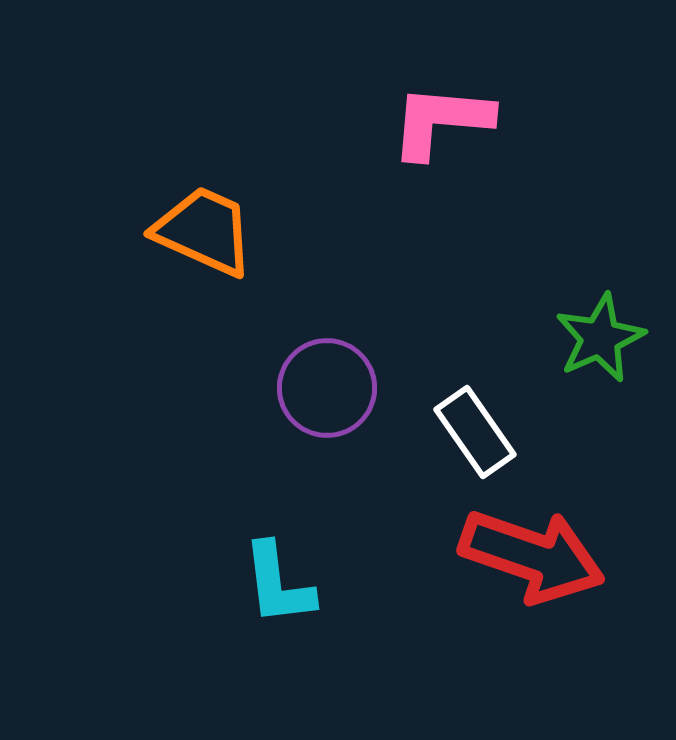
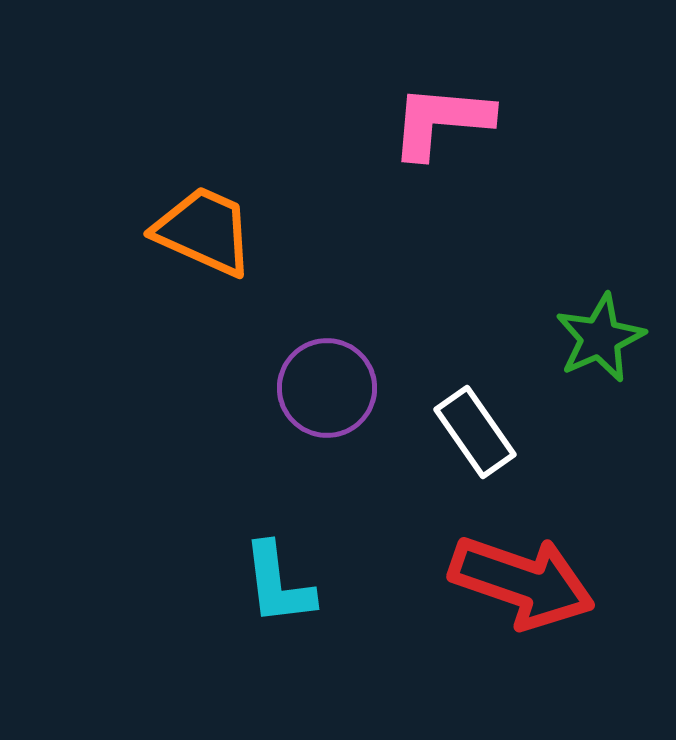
red arrow: moved 10 px left, 26 px down
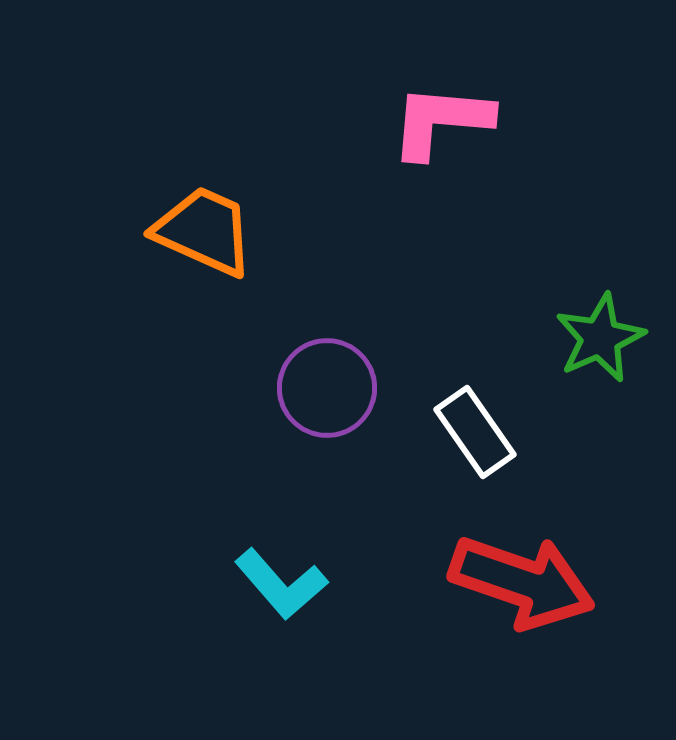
cyan L-shape: moved 3 px right; rotated 34 degrees counterclockwise
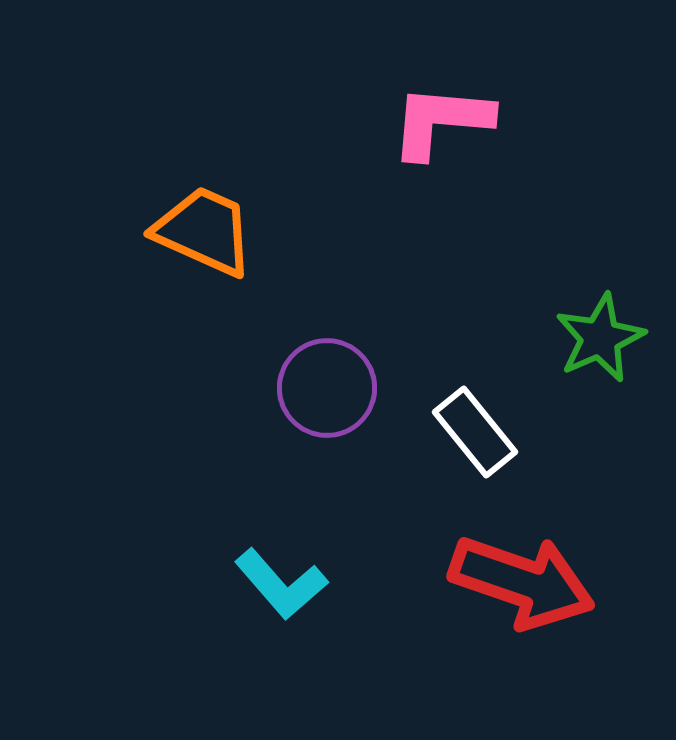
white rectangle: rotated 4 degrees counterclockwise
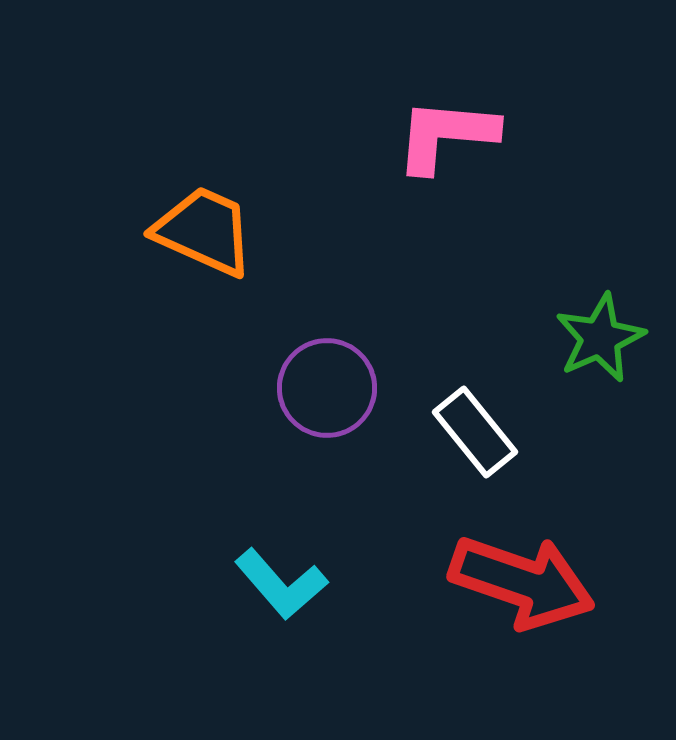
pink L-shape: moved 5 px right, 14 px down
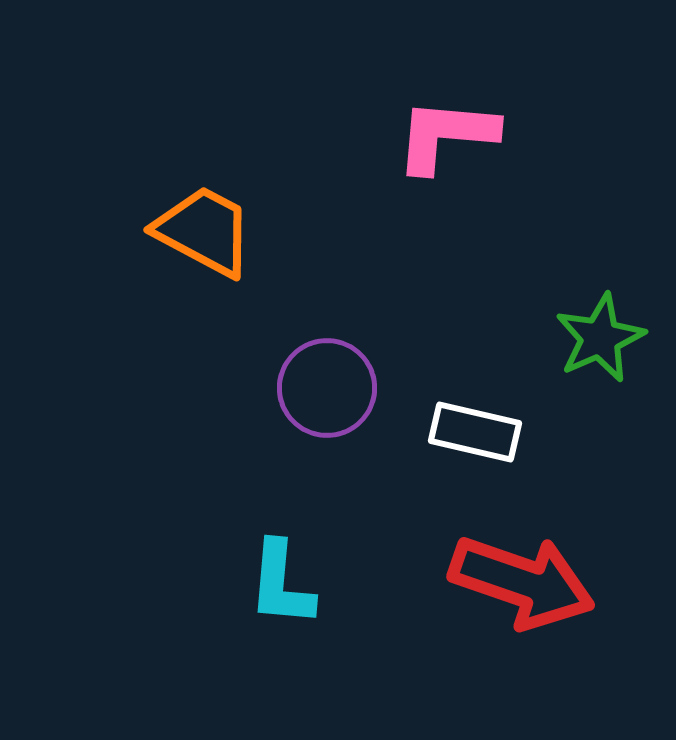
orange trapezoid: rotated 4 degrees clockwise
white rectangle: rotated 38 degrees counterclockwise
cyan L-shape: rotated 46 degrees clockwise
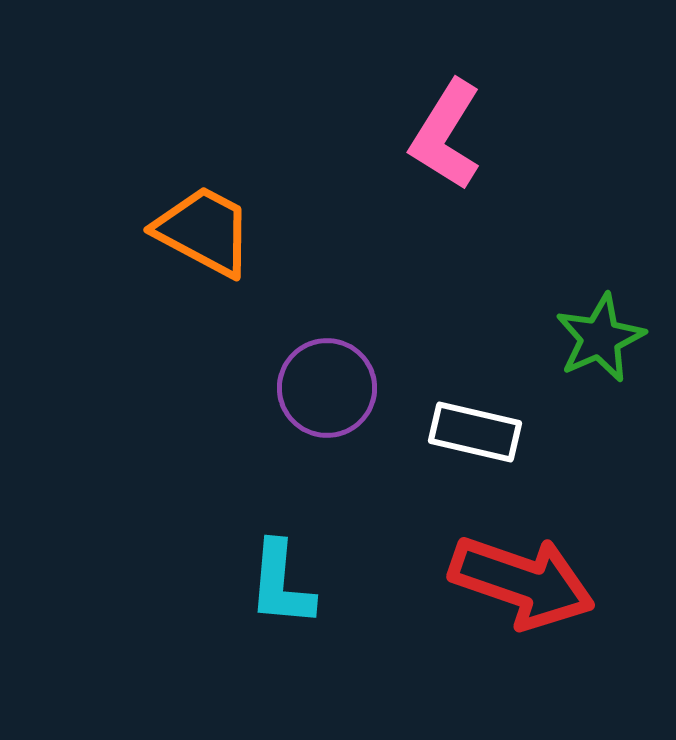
pink L-shape: rotated 63 degrees counterclockwise
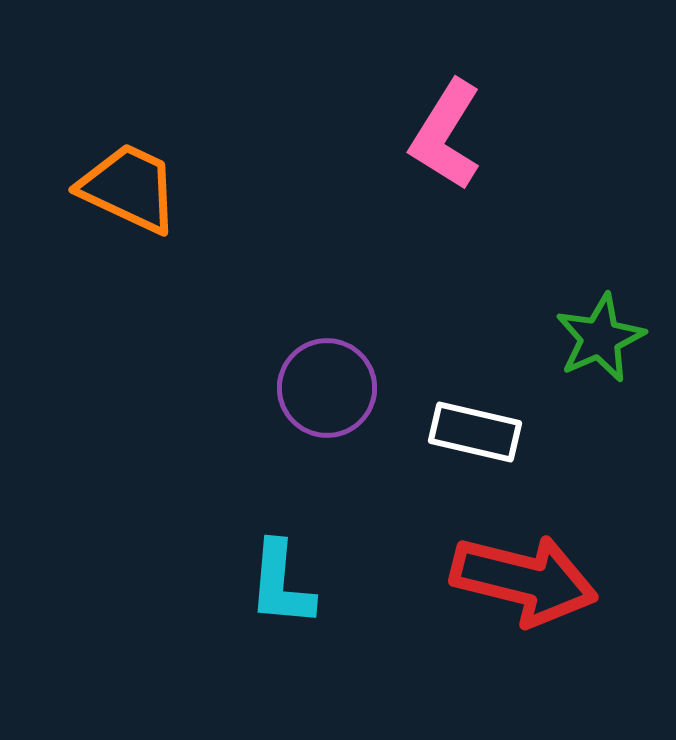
orange trapezoid: moved 75 px left, 43 px up; rotated 3 degrees counterclockwise
red arrow: moved 2 px right, 2 px up; rotated 5 degrees counterclockwise
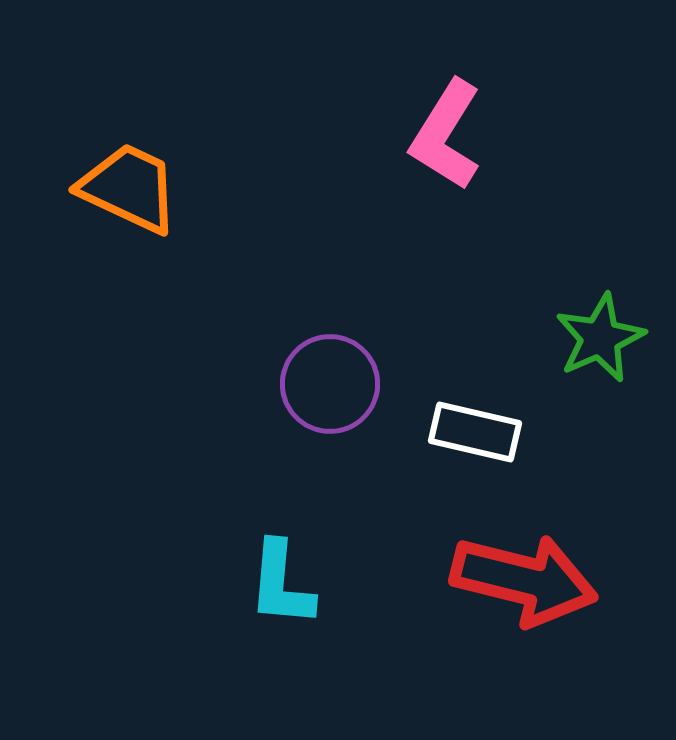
purple circle: moved 3 px right, 4 px up
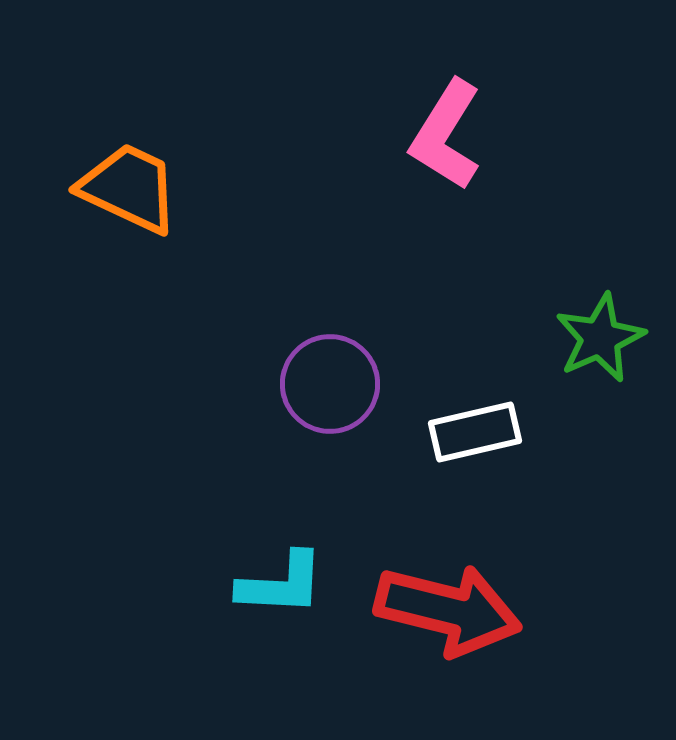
white rectangle: rotated 26 degrees counterclockwise
red arrow: moved 76 px left, 30 px down
cyan L-shape: rotated 92 degrees counterclockwise
